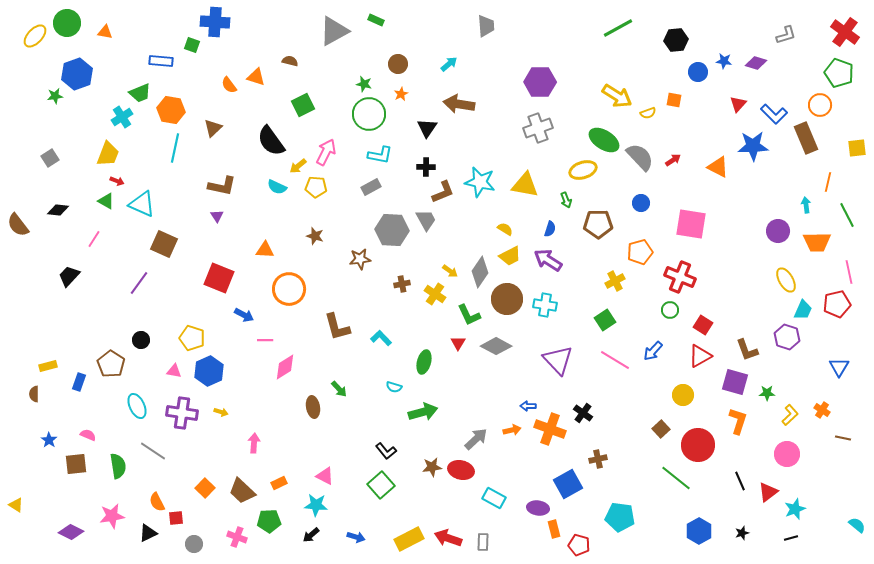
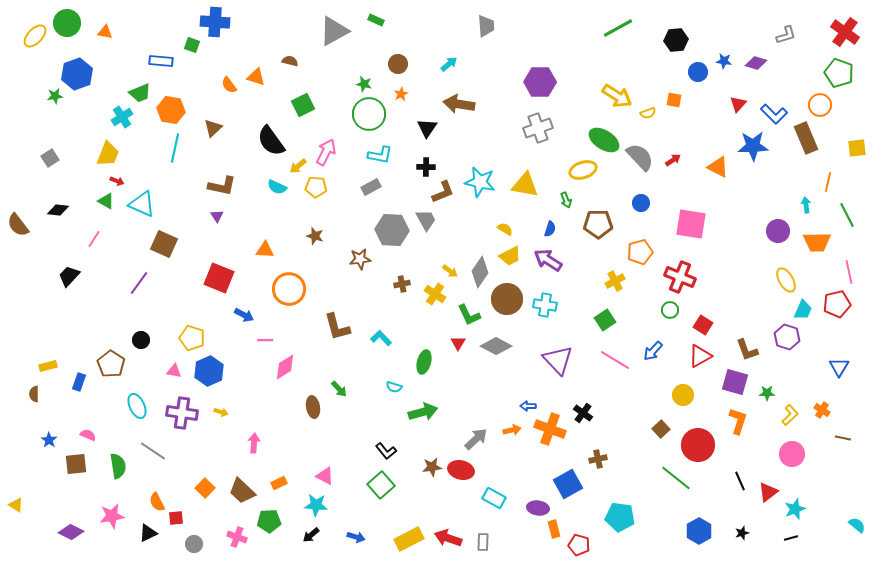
pink circle at (787, 454): moved 5 px right
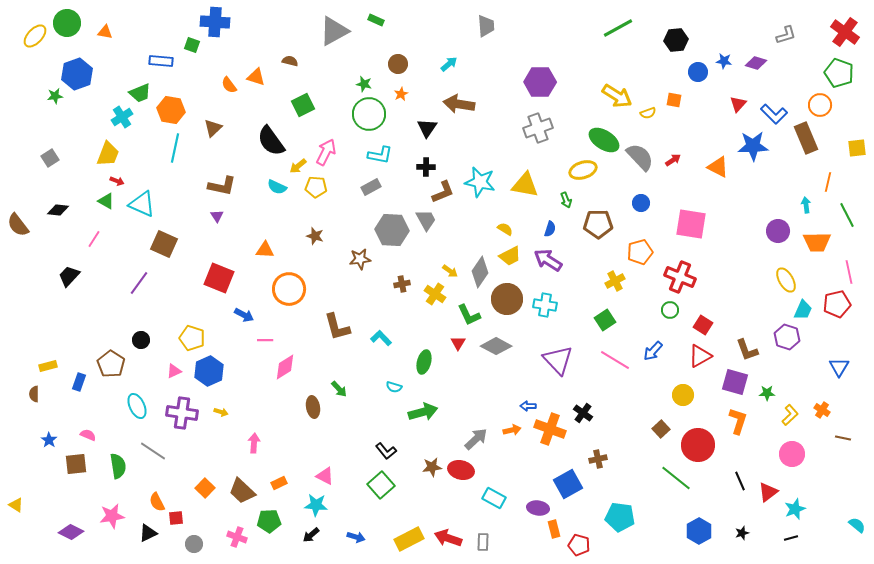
pink triangle at (174, 371): rotated 35 degrees counterclockwise
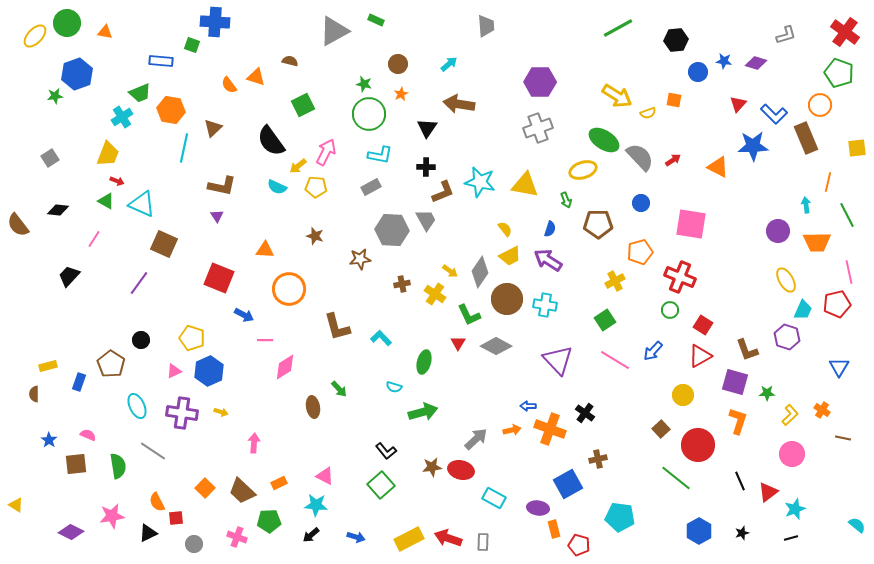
cyan line at (175, 148): moved 9 px right
yellow semicircle at (505, 229): rotated 21 degrees clockwise
black cross at (583, 413): moved 2 px right
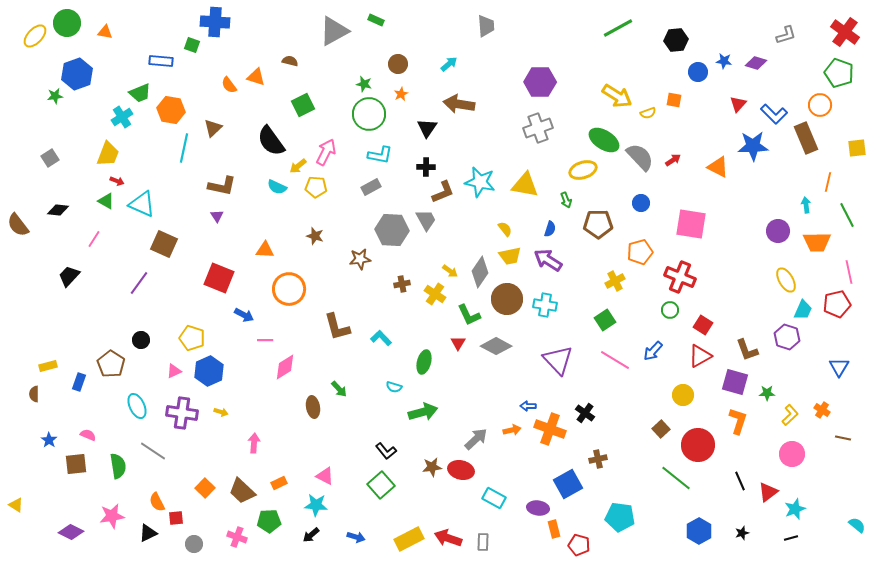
yellow trapezoid at (510, 256): rotated 15 degrees clockwise
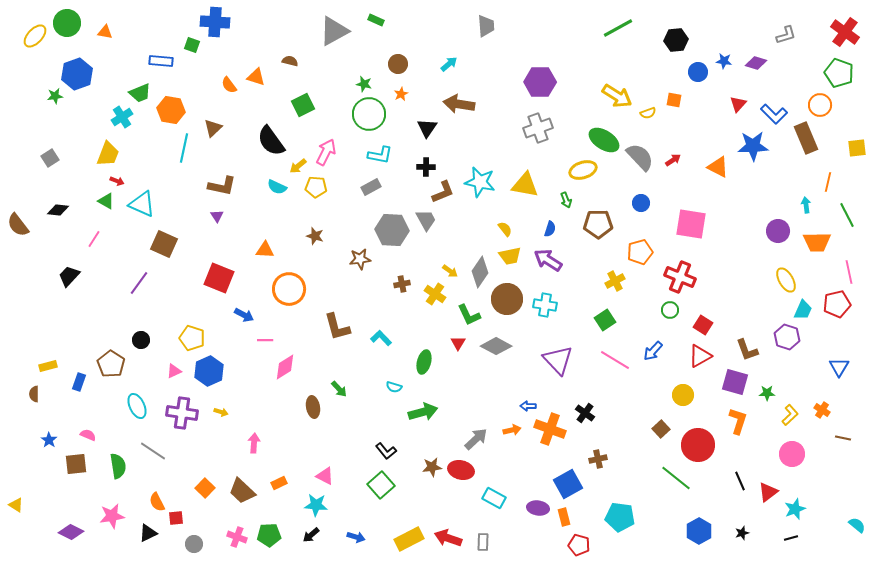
green pentagon at (269, 521): moved 14 px down
orange rectangle at (554, 529): moved 10 px right, 12 px up
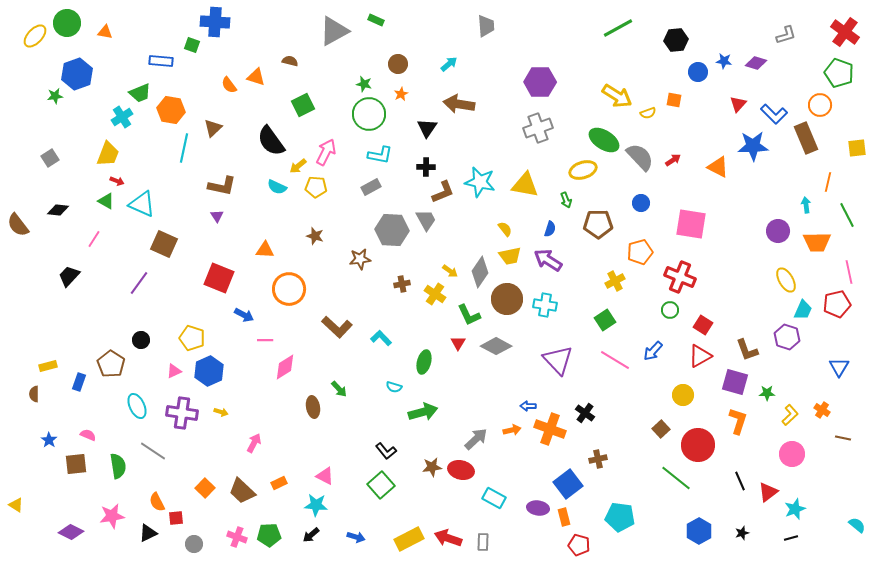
brown L-shape at (337, 327): rotated 32 degrees counterclockwise
pink arrow at (254, 443): rotated 24 degrees clockwise
blue square at (568, 484): rotated 8 degrees counterclockwise
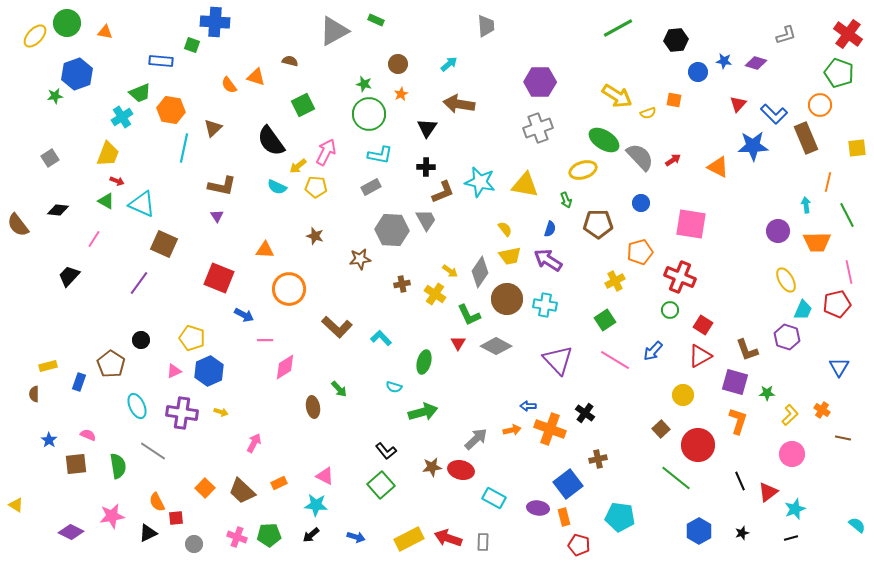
red cross at (845, 32): moved 3 px right, 2 px down
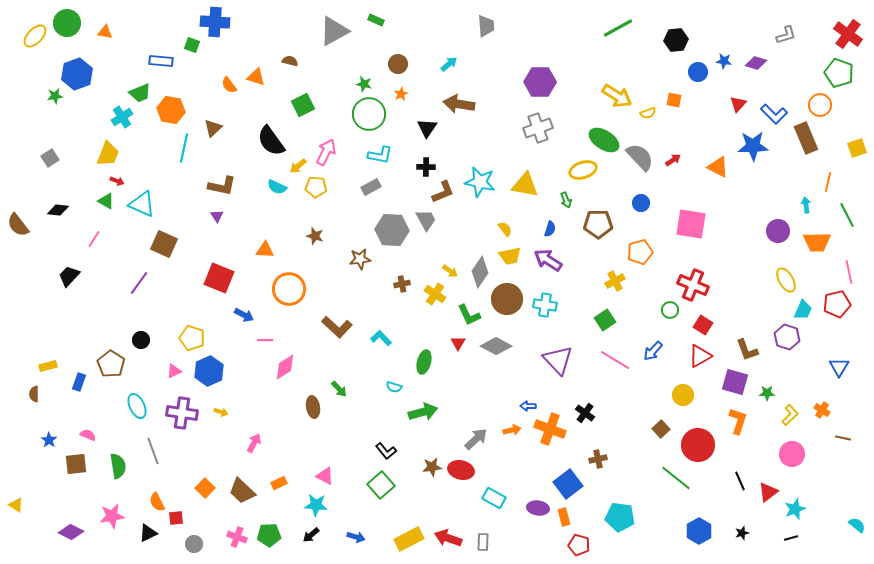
yellow square at (857, 148): rotated 12 degrees counterclockwise
red cross at (680, 277): moved 13 px right, 8 px down
gray line at (153, 451): rotated 36 degrees clockwise
